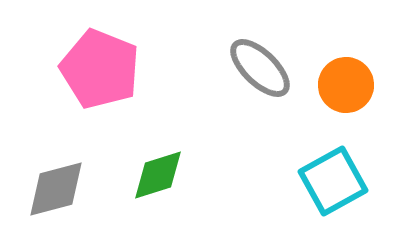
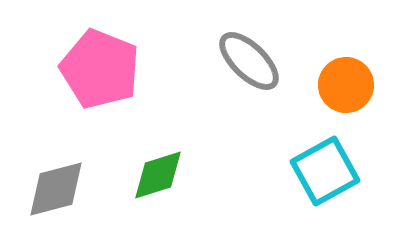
gray ellipse: moved 11 px left, 7 px up
cyan square: moved 8 px left, 10 px up
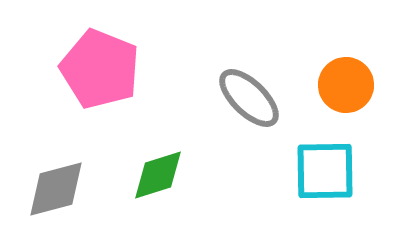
gray ellipse: moved 37 px down
cyan square: rotated 28 degrees clockwise
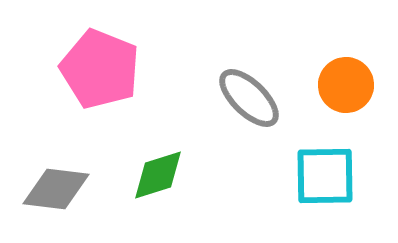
cyan square: moved 5 px down
gray diamond: rotated 22 degrees clockwise
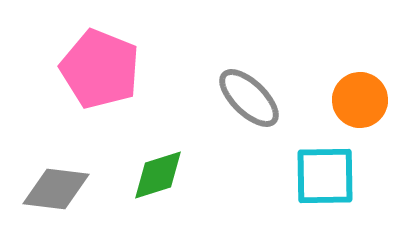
orange circle: moved 14 px right, 15 px down
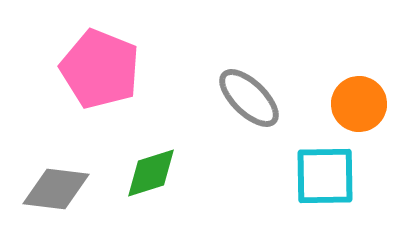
orange circle: moved 1 px left, 4 px down
green diamond: moved 7 px left, 2 px up
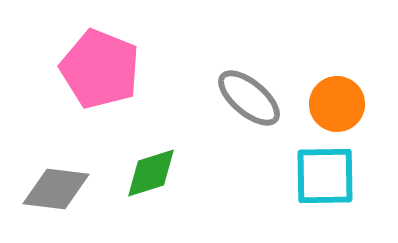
gray ellipse: rotated 4 degrees counterclockwise
orange circle: moved 22 px left
